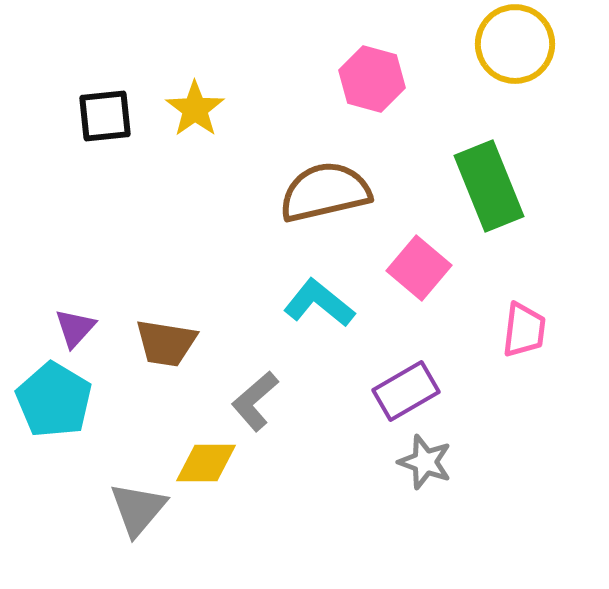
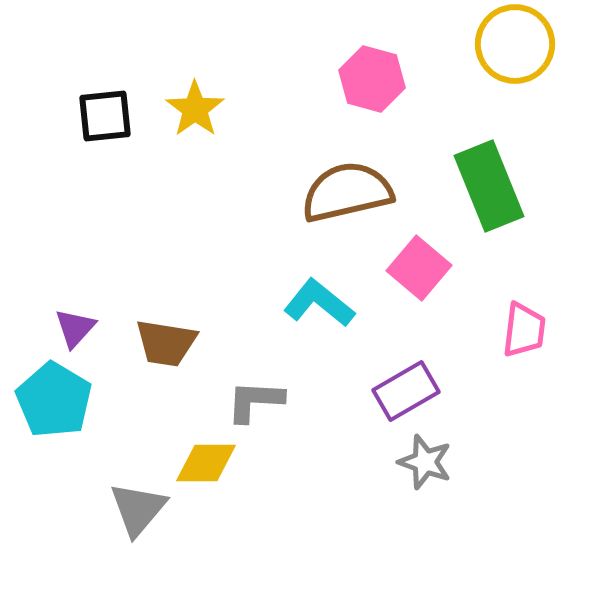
brown semicircle: moved 22 px right
gray L-shape: rotated 44 degrees clockwise
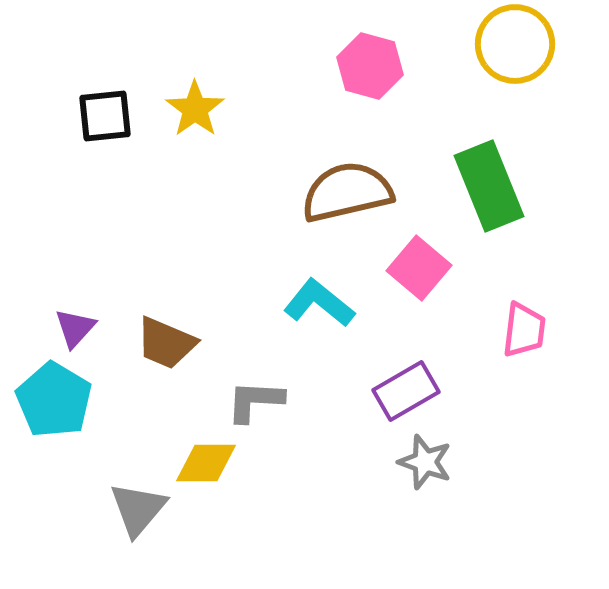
pink hexagon: moved 2 px left, 13 px up
brown trapezoid: rotated 14 degrees clockwise
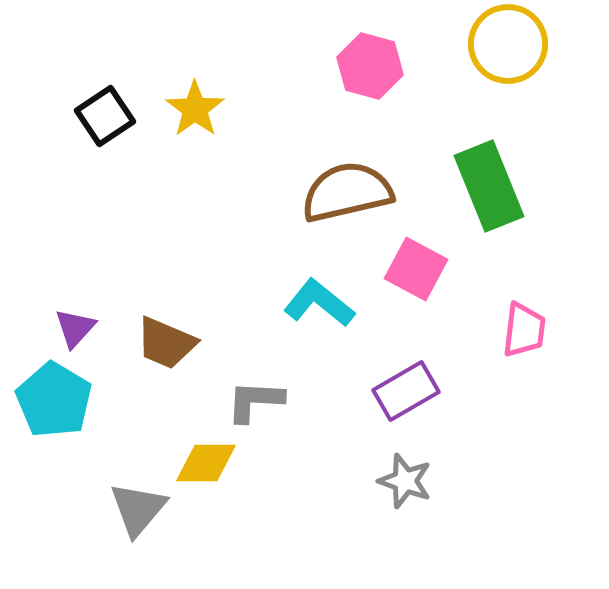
yellow circle: moved 7 px left
black square: rotated 28 degrees counterclockwise
pink square: moved 3 px left, 1 px down; rotated 12 degrees counterclockwise
gray star: moved 20 px left, 19 px down
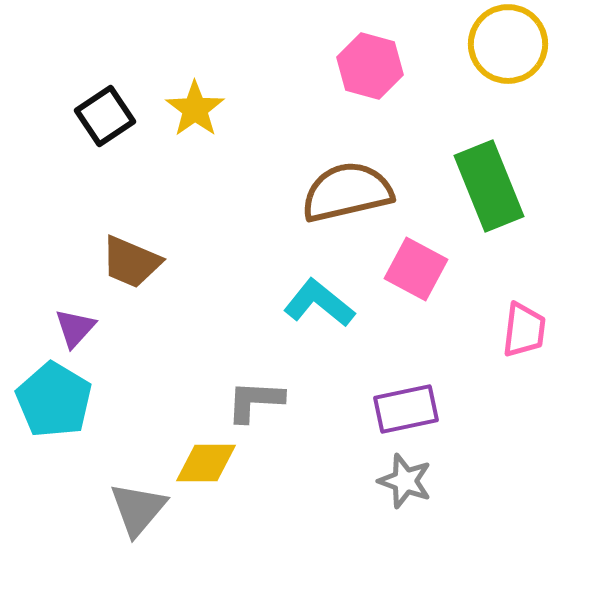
brown trapezoid: moved 35 px left, 81 px up
purple rectangle: moved 18 px down; rotated 18 degrees clockwise
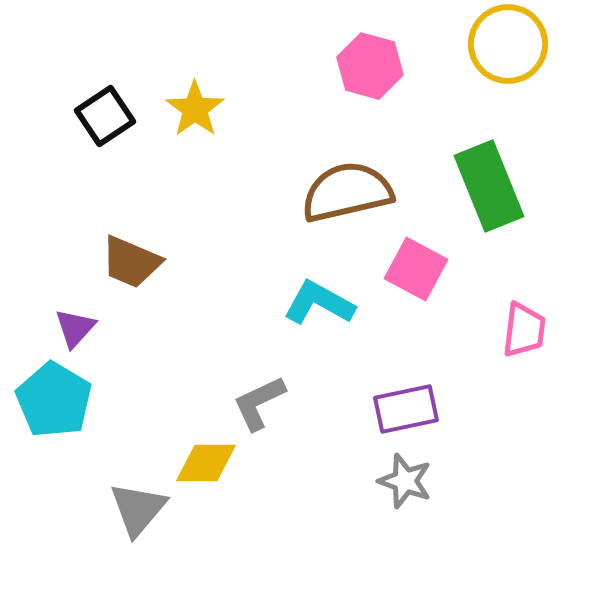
cyan L-shape: rotated 10 degrees counterclockwise
gray L-shape: moved 4 px right, 2 px down; rotated 28 degrees counterclockwise
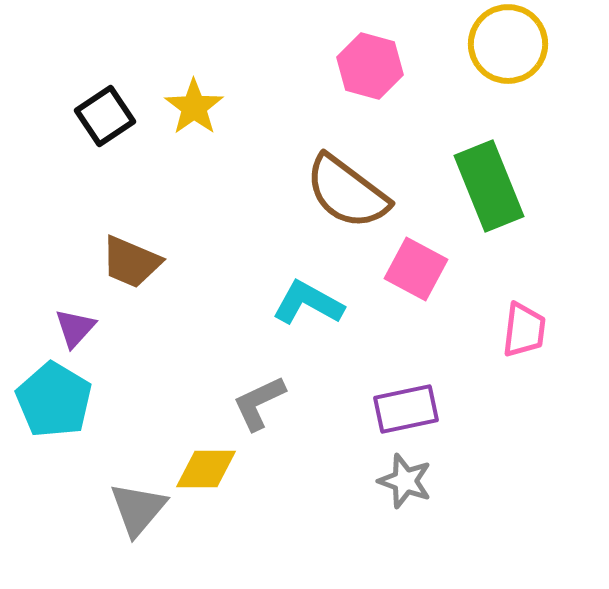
yellow star: moved 1 px left, 2 px up
brown semicircle: rotated 130 degrees counterclockwise
cyan L-shape: moved 11 px left
yellow diamond: moved 6 px down
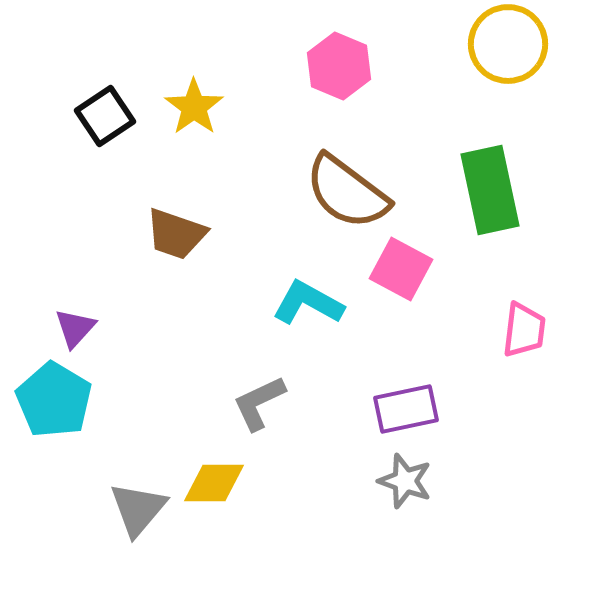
pink hexagon: moved 31 px left; rotated 8 degrees clockwise
green rectangle: moved 1 px right, 4 px down; rotated 10 degrees clockwise
brown trapezoid: moved 45 px right, 28 px up; rotated 4 degrees counterclockwise
pink square: moved 15 px left
yellow diamond: moved 8 px right, 14 px down
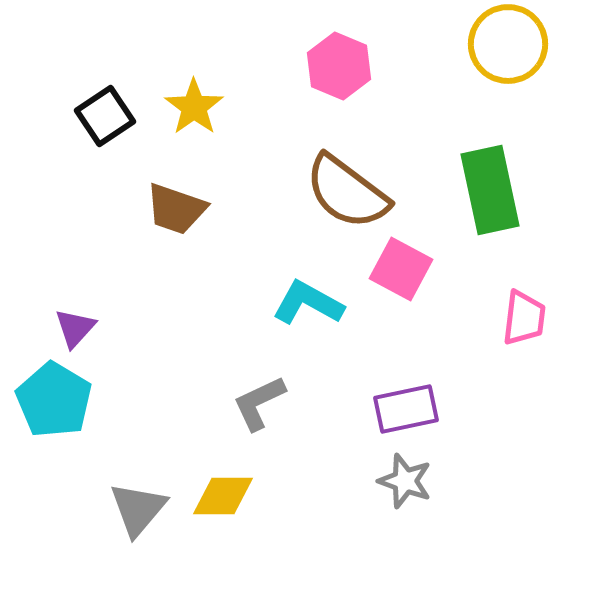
brown trapezoid: moved 25 px up
pink trapezoid: moved 12 px up
yellow diamond: moved 9 px right, 13 px down
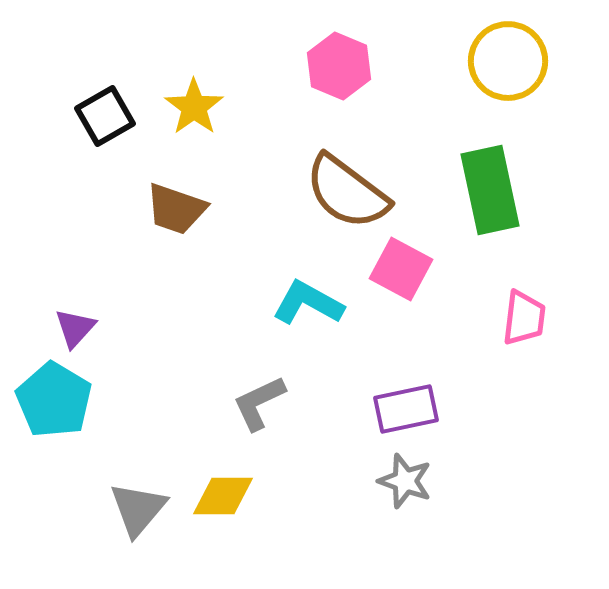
yellow circle: moved 17 px down
black square: rotated 4 degrees clockwise
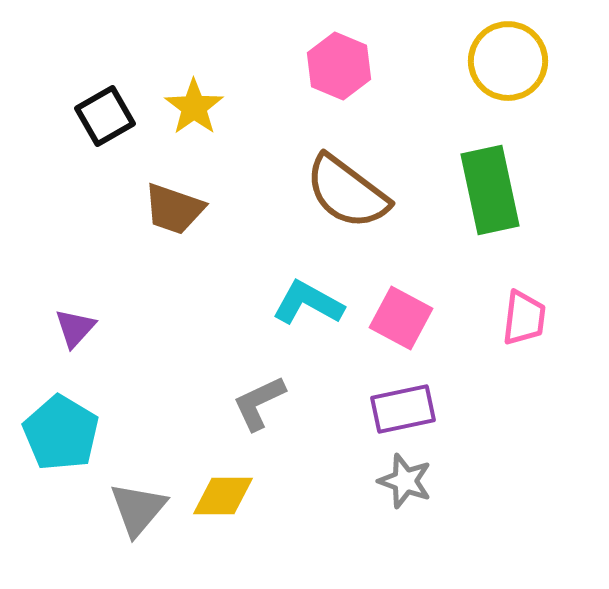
brown trapezoid: moved 2 px left
pink square: moved 49 px down
cyan pentagon: moved 7 px right, 33 px down
purple rectangle: moved 3 px left
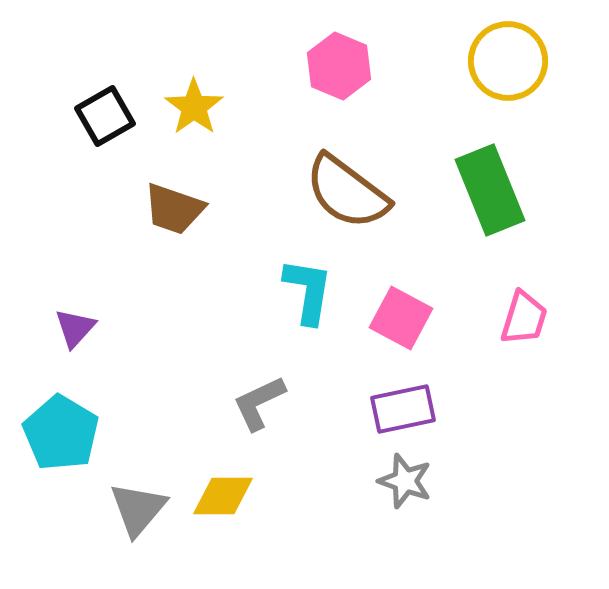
green rectangle: rotated 10 degrees counterclockwise
cyan L-shape: moved 12 px up; rotated 70 degrees clockwise
pink trapezoid: rotated 10 degrees clockwise
